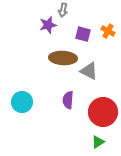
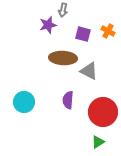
cyan circle: moved 2 px right
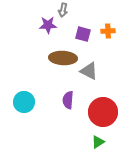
purple star: rotated 12 degrees clockwise
orange cross: rotated 32 degrees counterclockwise
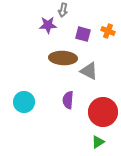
orange cross: rotated 24 degrees clockwise
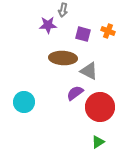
purple semicircle: moved 7 px right, 7 px up; rotated 48 degrees clockwise
red circle: moved 3 px left, 5 px up
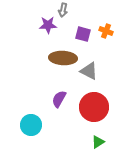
orange cross: moved 2 px left
purple semicircle: moved 16 px left, 6 px down; rotated 24 degrees counterclockwise
cyan circle: moved 7 px right, 23 px down
red circle: moved 6 px left
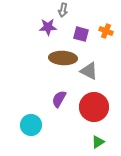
purple star: moved 2 px down
purple square: moved 2 px left
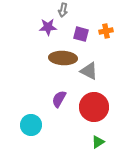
orange cross: rotated 32 degrees counterclockwise
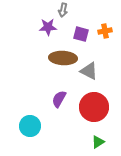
orange cross: moved 1 px left
cyan circle: moved 1 px left, 1 px down
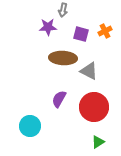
orange cross: rotated 16 degrees counterclockwise
